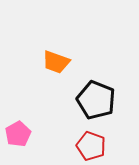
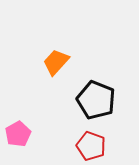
orange trapezoid: rotated 112 degrees clockwise
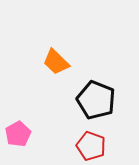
orange trapezoid: rotated 88 degrees counterclockwise
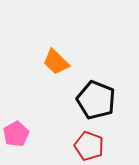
pink pentagon: moved 2 px left
red pentagon: moved 2 px left
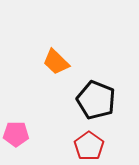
pink pentagon: rotated 30 degrees clockwise
red pentagon: rotated 16 degrees clockwise
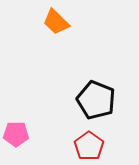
orange trapezoid: moved 40 px up
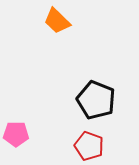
orange trapezoid: moved 1 px right, 1 px up
red pentagon: rotated 16 degrees counterclockwise
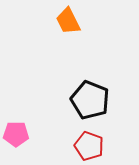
orange trapezoid: moved 11 px right; rotated 20 degrees clockwise
black pentagon: moved 6 px left
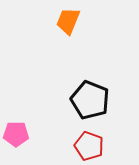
orange trapezoid: rotated 48 degrees clockwise
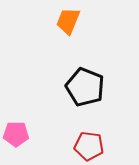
black pentagon: moved 5 px left, 13 px up
red pentagon: rotated 12 degrees counterclockwise
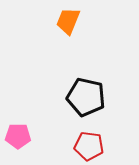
black pentagon: moved 1 px right, 10 px down; rotated 9 degrees counterclockwise
pink pentagon: moved 2 px right, 2 px down
